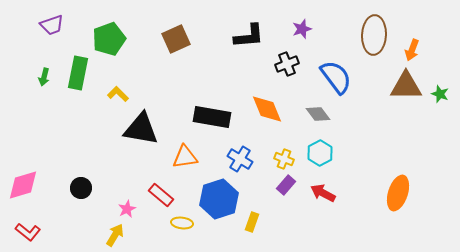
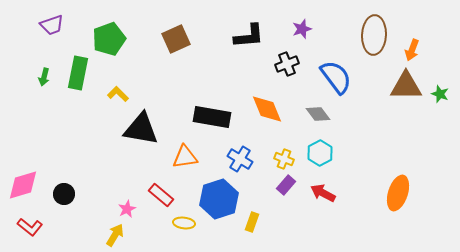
black circle: moved 17 px left, 6 px down
yellow ellipse: moved 2 px right
red L-shape: moved 2 px right, 5 px up
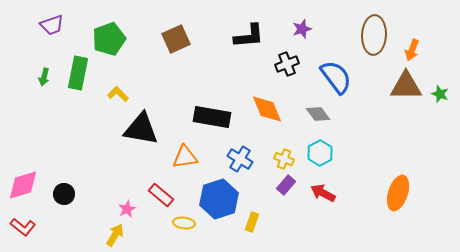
red L-shape: moved 7 px left
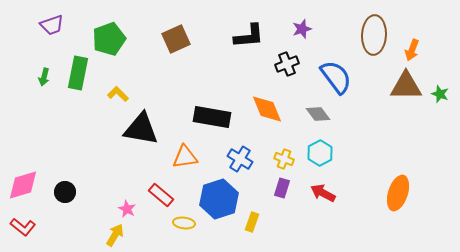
purple rectangle: moved 4 px left, 3 px down; rotated 24 degrees counterclockwise
black circle: moved 1 px right, 2 px up
pink star: rotated 18 degrees counterclockwise
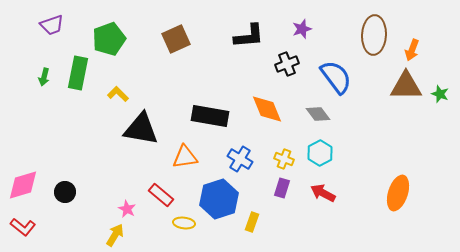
black rectangle: moved 2 px left, 1 px up
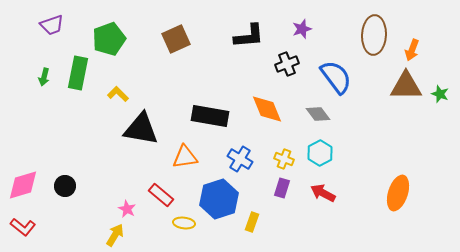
black circle: moved 6 px up
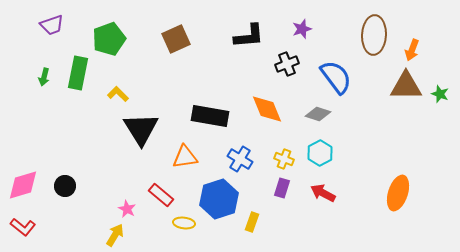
gray diamond: rotated 35 degrees counterclockwise
black triangle: rotated 48 degrees clockwise
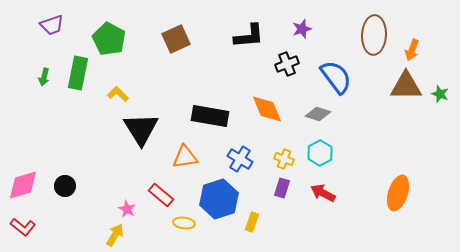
green pentagon: rotated 24 degrees counterclockwise
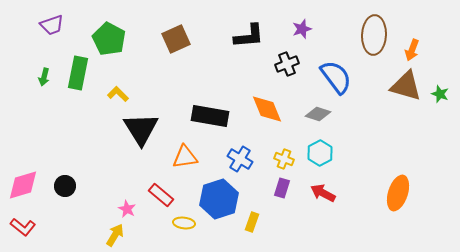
brown triangle: rotated 16 degrees clockwise
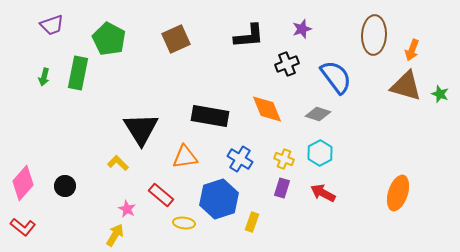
yellow L-shape: moved 69 px down
pink diamond: moved 2 px up; rotated 32 degrees counterclockwise
